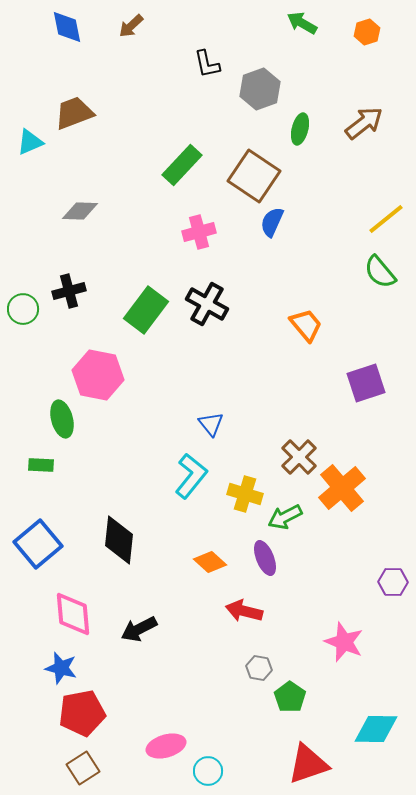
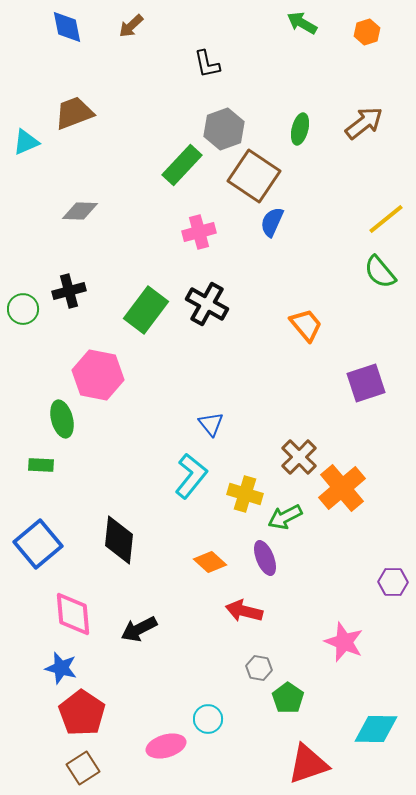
gray hexagon at (260, 89): moved 36 px left, 40 px down
cyan triangle at (30, 142): moved 4 px left
green pentagon at (290, 697): moved 2 px left, 1 px down
red pentagon at (82, 713): rotated 27 degrees counterclockwise
cyan circle at (208, 771): moved 52 px up
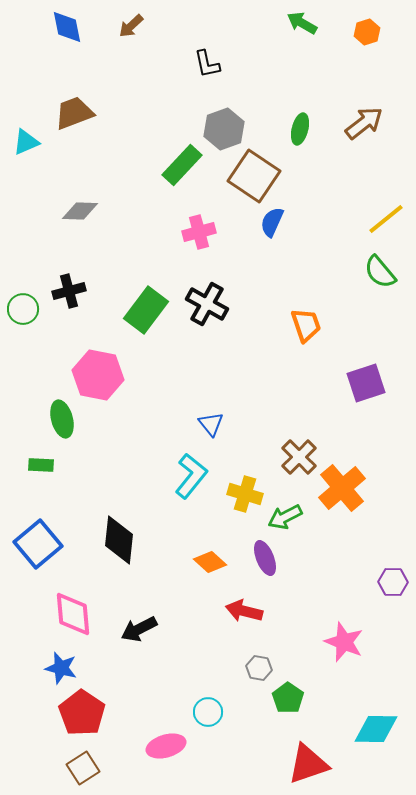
orange trapezoid at (306, 325): rotated 21 degrees clockwise
cyan circle at (208, 719): moved 7 px up
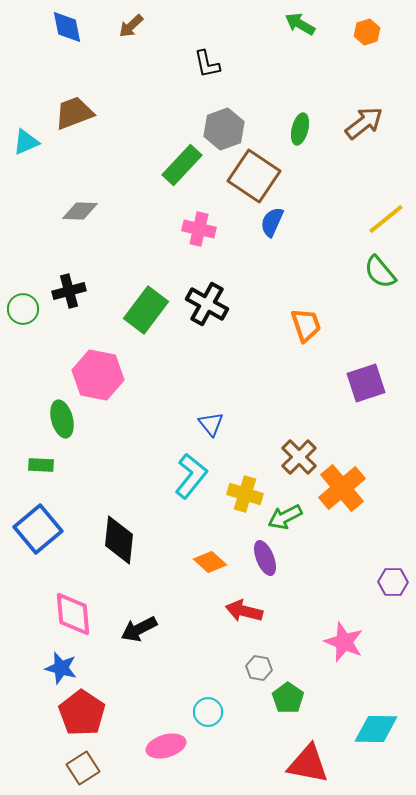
green arrow at (302, 23): moved 2 px left, 1 px down
pink cross at (199, 232): moved 3 px up; rotated 28 degrees clockwise
blue square at (38, 544): moved 15 px up
red triangle at (308, 764): rotated 30 degrees clockwise
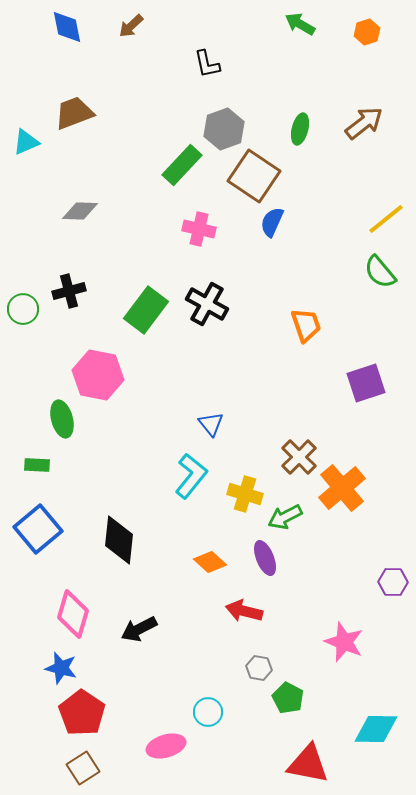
green rectangle at (41, 465): moved 4 px left
pink diamond at (73, 614): rotated 21 degrees clockwise
green pentagon at (288, 698): rotated 8 degrees counterclockwise
